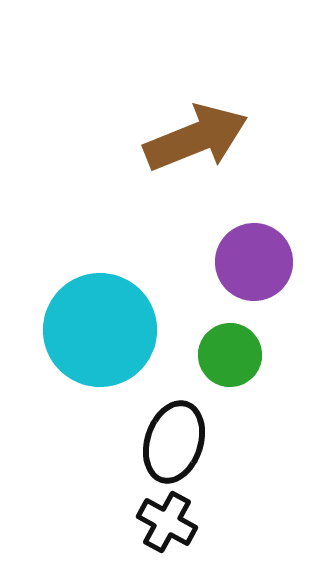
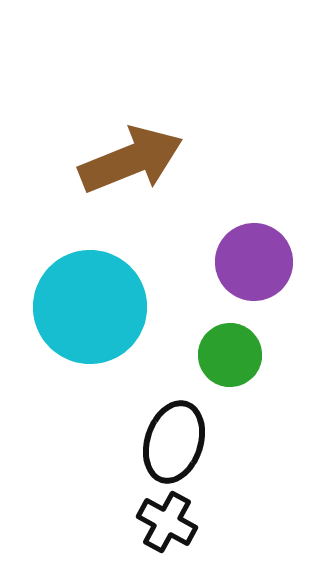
brown arrow: moved 65 px left, 22 px down
cyan circle: moved 10 px left, 23 px up
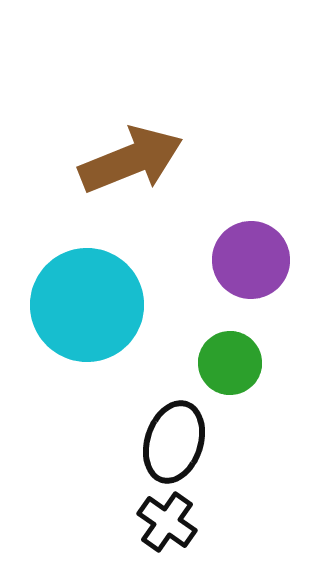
purple circle: moved 3 px left, 2 px up
cyan circle: moved 3 px left, 2 px up
green circle: moved 8 px down
black cross: rotated 6 degrees clockwise
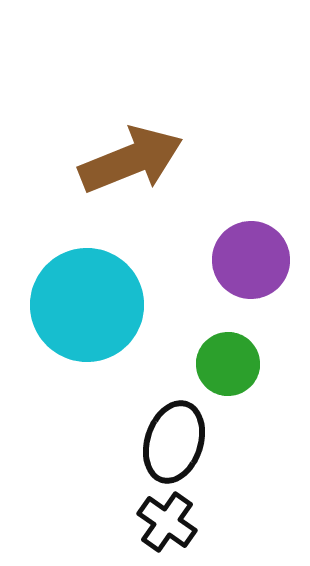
green circle: moved 2 px left, 1 px down
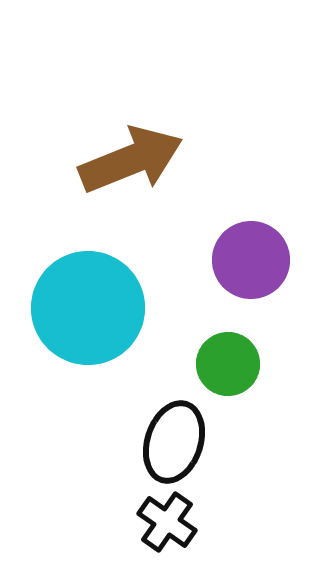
cyan circle: moved 1 px right, 3 px down
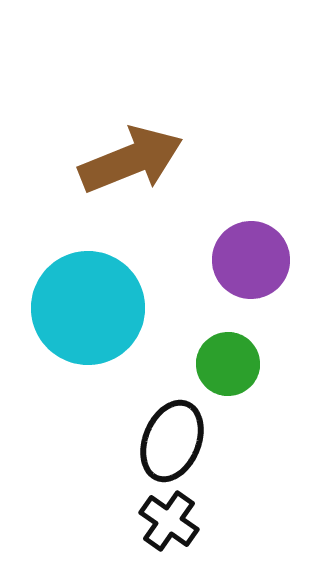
black ellipse: moved 2 px left, 1 px up; rotated 4 degrees clockwise
black cross: moved 2 px right, 1 px up
